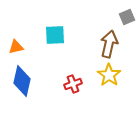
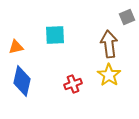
brown arrow: rotated 20 degrees counterclockwise
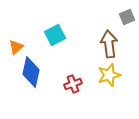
cyan square: rotated 25 degrees counterclockwise
orange triangle: rotated 28 degrees counterclockwise
yellow star: rotated 20 degrees clockwise
blue diamond: moved 9 px right, 9 px up
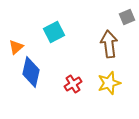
cyan square: moved 1 px left, 3 px up
yellow star: moved 8 px down
red cross: rotated 12 degrees counterclockwise
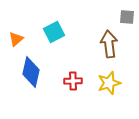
gray square: rotated 28 degrees clockwise
orange triangle: moved 8 px up
red cross: moved 3 px up; rotated 30 degrees clockwise
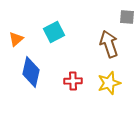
brown arrow: rotated 12 degrees counterclockwise
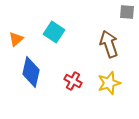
gray square: moved 5 px up
cyan square: rotated 30 degrees counterclockwise
red cross: rotated 30 degrees clockwise
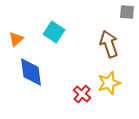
blue diamond: rotated 20 degrees counterclockwise
red cross: moved 9 px right, 13 px down; rotated 12 degrees clockwise
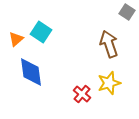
gray square: rotated 28 degrees clockwise
cyan square: moved 13 px left
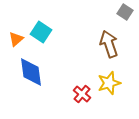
gray square: moved 2 px left
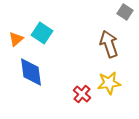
cyan square: moved 1 px right, 1 px down
yellow star: rotated 10 degrees clockwise
